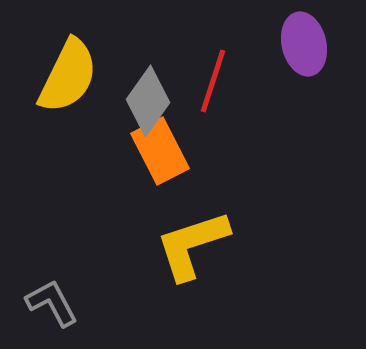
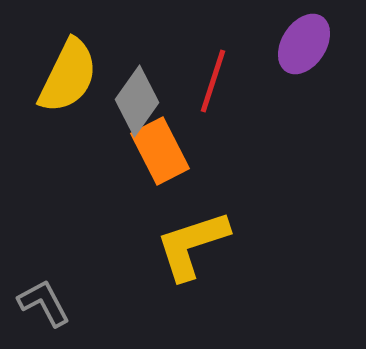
purple ellipse: rotated 46 degrees clockwise
gray diamond: moved 11 px left
gray L-shape: moved 8 px left
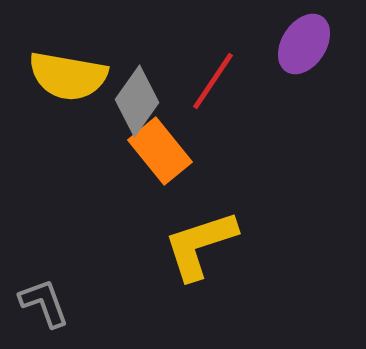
yellow semicircle: rotated 74 degrees clockwise
red line: rotated 16 degrees clockwise
orange rectangle: rotated 12 degrees counterclockwise
yellow L-shape: moved 8 px right
gray L-shape: rotated 8 degrees clockwise
